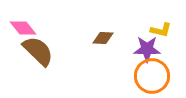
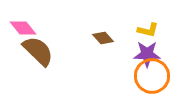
yellow L-shape: moved 13 px left
brown diamond: rotated 45 degrees clockwise
purple star: moved 5 px down
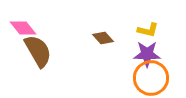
brown semicircle: rotated 16 degrees clockwise
orange circle: moved 1 px left, 2 px down
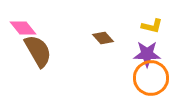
yellow L-shape: moved 4 px right, 4 px up
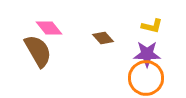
pink diamond: moved 26 px right
orange circle: moved 5 px left
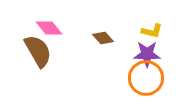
yellow L-shape: moved 5 px down
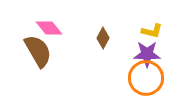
brown diamond: rotated 70 degrees clockwise
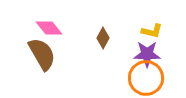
brown semicircle: moved 4 px right, 3 px down
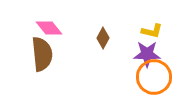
brown semicircle: rotated 24 degrees clockwise
orange circle: moved 8 px right, 1 px up
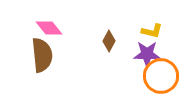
brown diamond: moved 6 px right, 3 px down
brown semicircle: moved 1 px down
orange circle: moved 7 px right, 1 px up
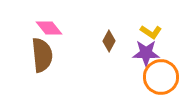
yellow L-shape: moved 1 px left, 1 px down; rotated 20 degrees clockwise
purple star: moved 1 px left, 1 px up
orange circle: moved 1 px down
